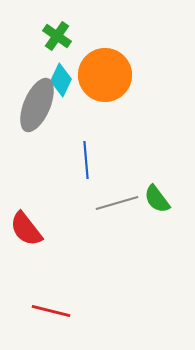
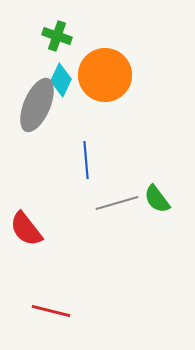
green cross: rotated 16 degrees counterclockwise
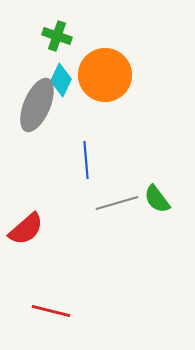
red semicircle: rotated 93 degrees counterclockwise
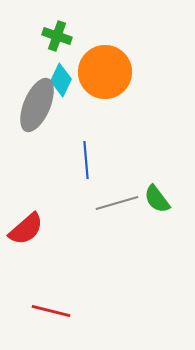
orange circle: moved 3 px up
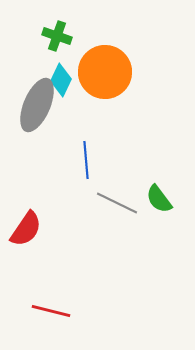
green semicircle: moved 2 px right
gray line: rotated 42 degrees clockwise
red semicircle: rotated 15 degrees counterclockwise
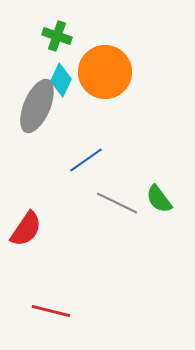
gray ellipse: moved 1 px down
blue line: rotated 60 degrees clockwise
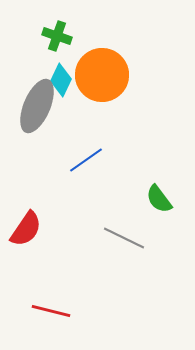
orange circle: moved 3 px left, 3 px down
gray line: moved 7 px right, 35 px down
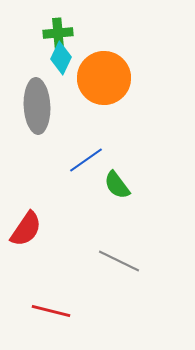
green cross: moved 1 px right, 3 px up; rotated 24 degrees counterclockwise
orange circle: moved 2 px right, 3 px down
cyan diamond: moved 22 px up
gray ellipse: rotated 26 degrees counterclockwise
green semicircle: moved 42 px left, 14 px up
gray line: moved 5 px left, 23 px down
